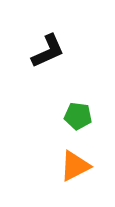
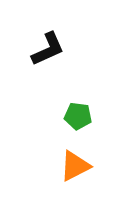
black L-shape: moved 2 px up
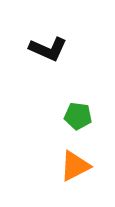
black L-shape: rotated 48 degrees clockwise
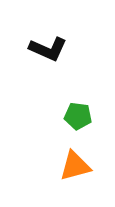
orange triangle: rotated 12 degrees clockwise
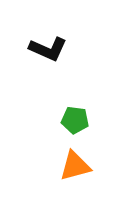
green pentagon: moved 3 px left, 4 px down
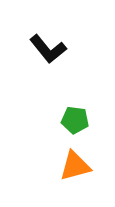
black L-shape: rotated 27 degrees clockwise
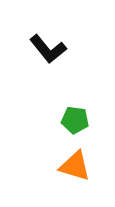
orange triangle: rotated 32 degrees clockwise
